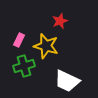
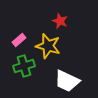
red star: rotated 28 degrees counterclockwise
pink rectangle: rotated 24 degrees clockwise
yellow star: moved 2 px right
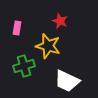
pink rectangle: moved 2 px left, 12 px up; rotated 40 degrees counterclockwise
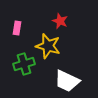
green cross: moved 2 px up
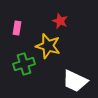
white trapezoid: moved 8 px right
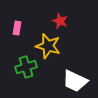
green cross: moved 2 px right, 3 px down
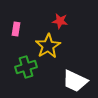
red star: rotated 14 degrees counterclockwise
pink rectangle: moved 1 px left, 1 px down
yellow star: rotated 25 degrees clockwise
